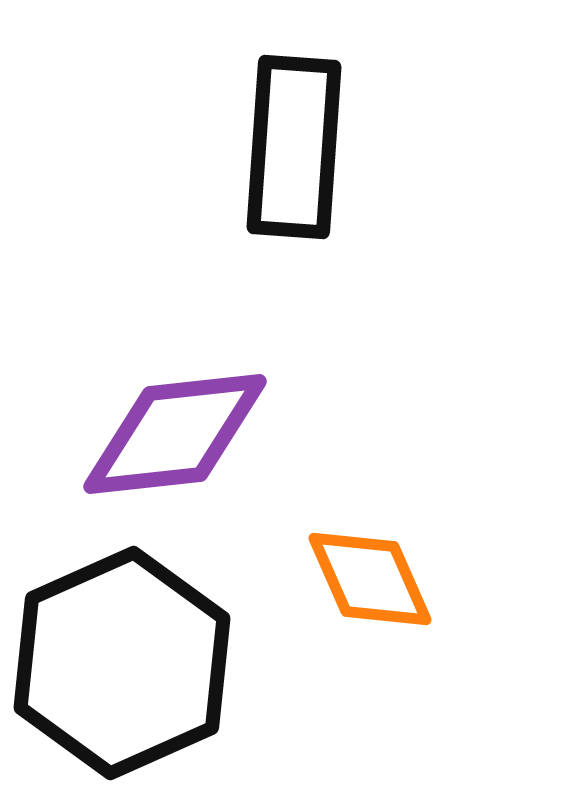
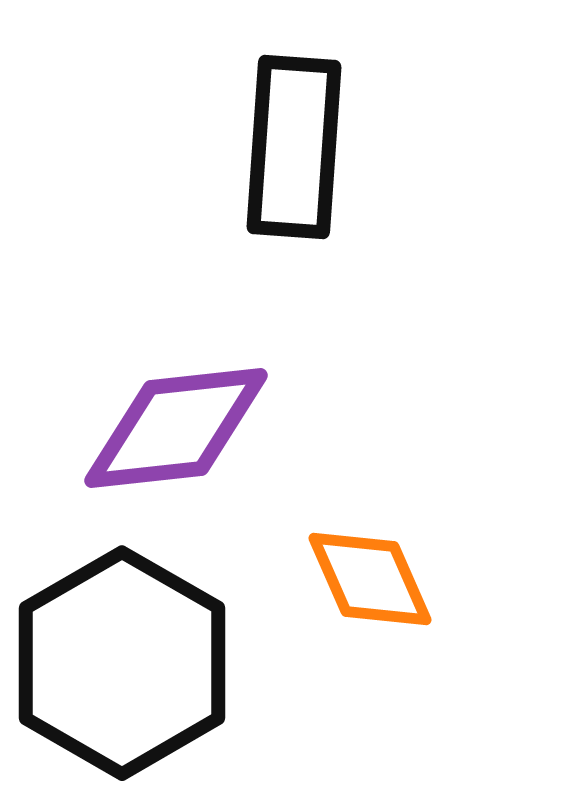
purple diamond: moved 1 px right, 6 px up
black hexagon: rotated 6 degrees counterclockwise
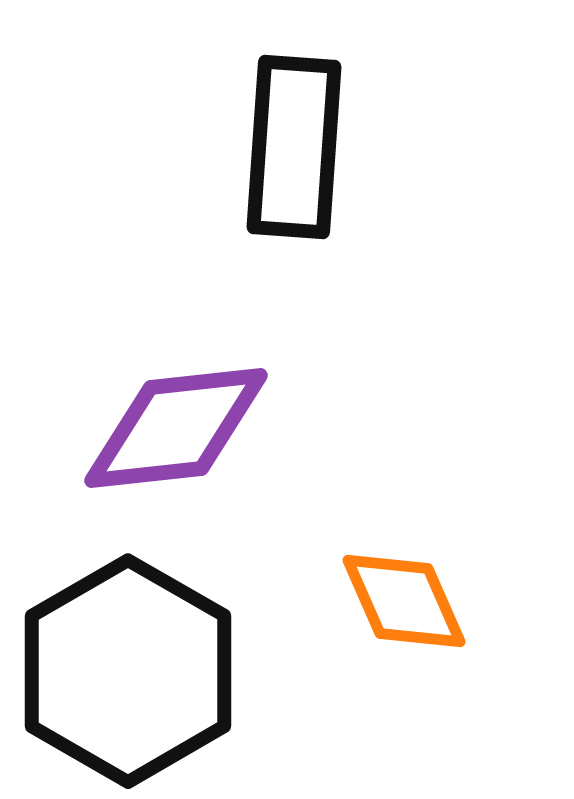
orange diamond: moved 34 px right, 22 px down
black hexagon: moved 6 px right, 8 px down
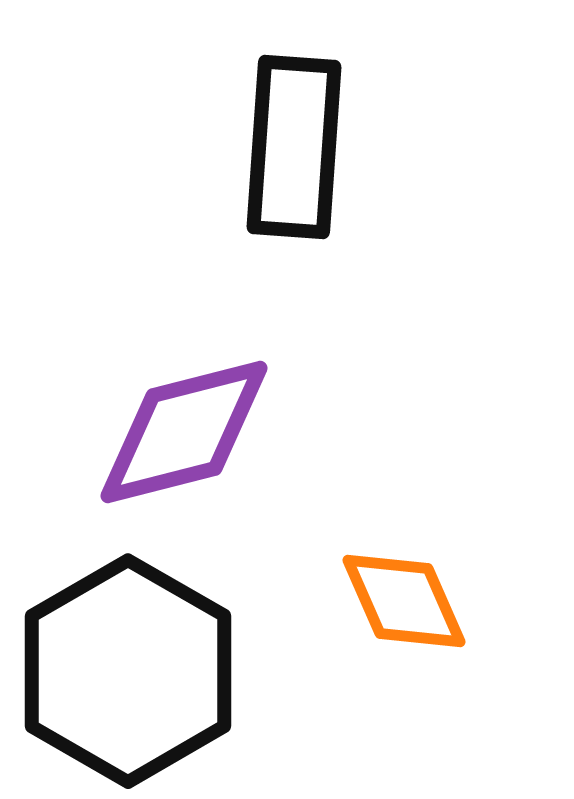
purple diamond: moved 8 px right, 4 px down; rotated 8 degrees counterclockwise
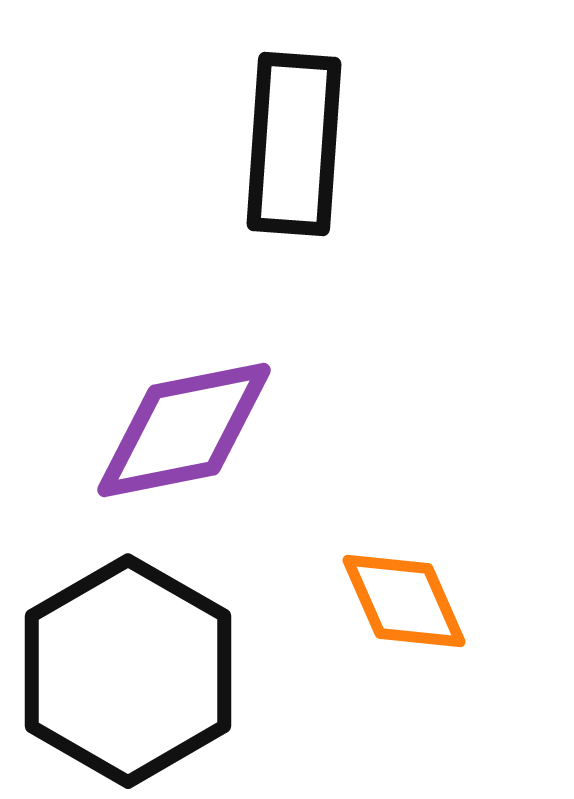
black rectangle: moved 3 px up
purple diamond: moved 2 px up; rotated 3 degrees clockwise
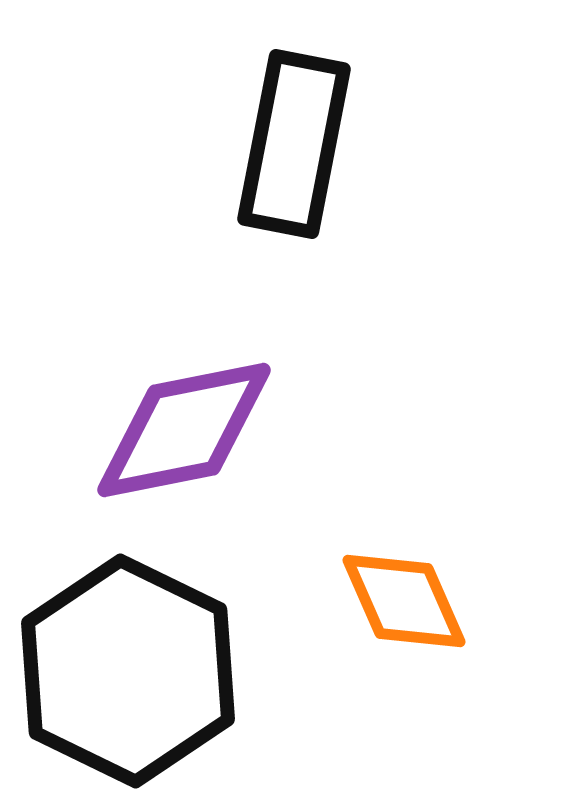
black rectangle: rotated 7 degrees clockwise
black hexagon: rotated 4 degrees counterclockwise
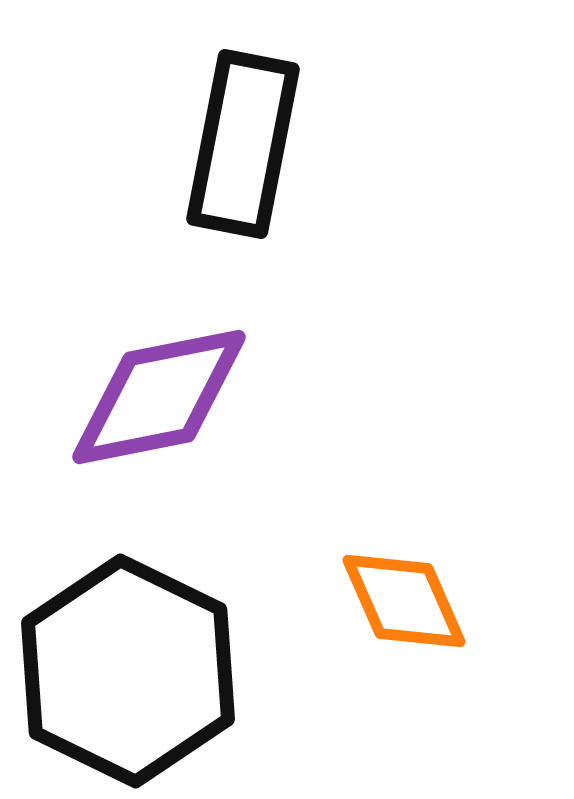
black rectangle: moved 51 px left
purple diamond: moved 25 px left, 33 px up
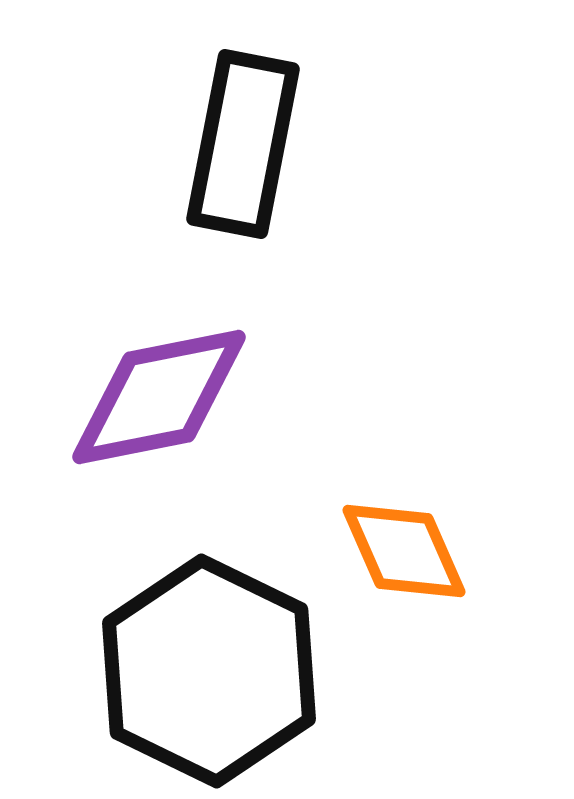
orange diamond: moved 50 px up
black hexagon: moved 81 px right
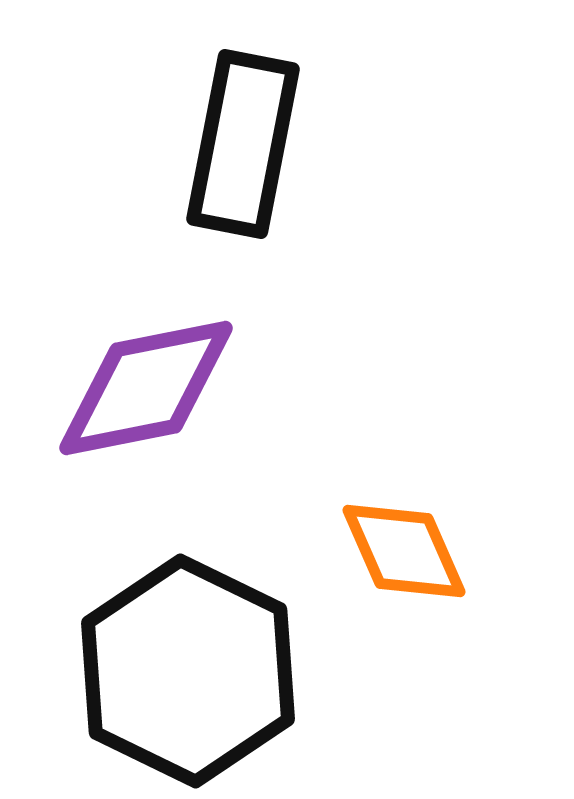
purple diamond: moved 13 px left, 9 px up
black hexagon: moved 21 px left
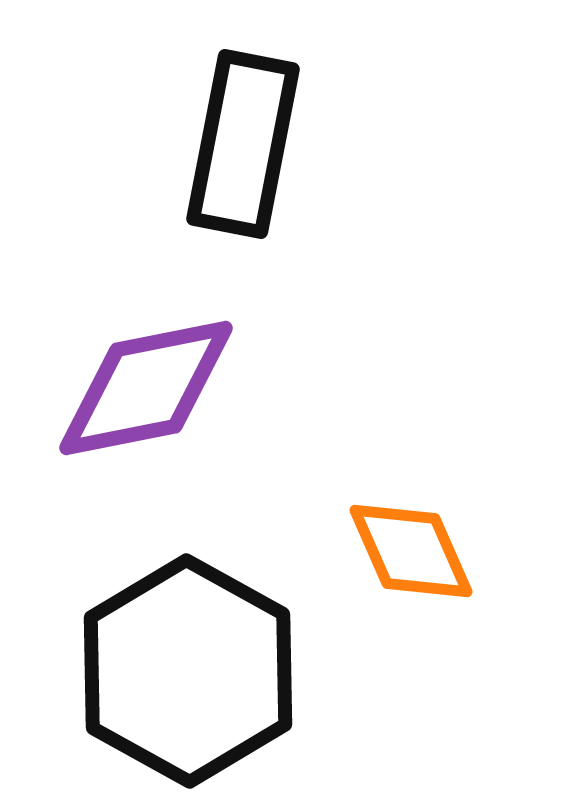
orange diamond: moved 7 px right
black hexagon: rotated 3 degrees clockwise
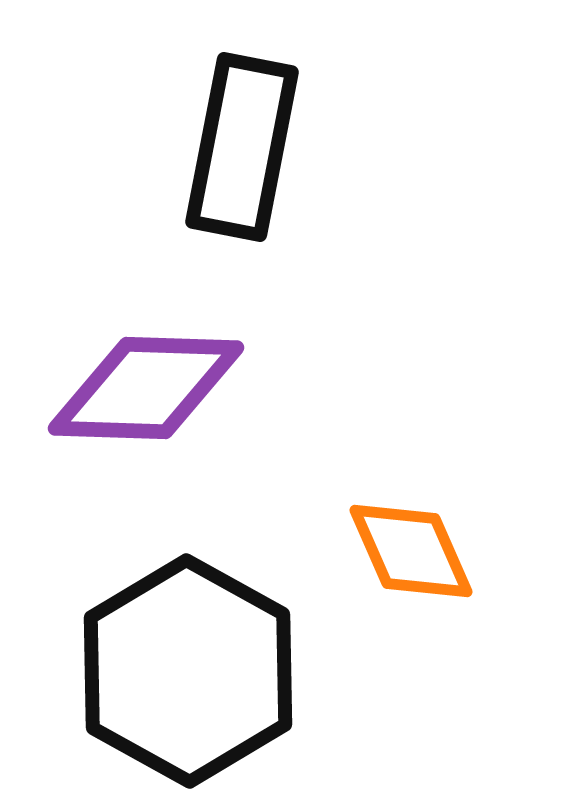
black rectangle: moved 1 px left, 3 px down
purple diamond: rotated 13 degrees clockwise
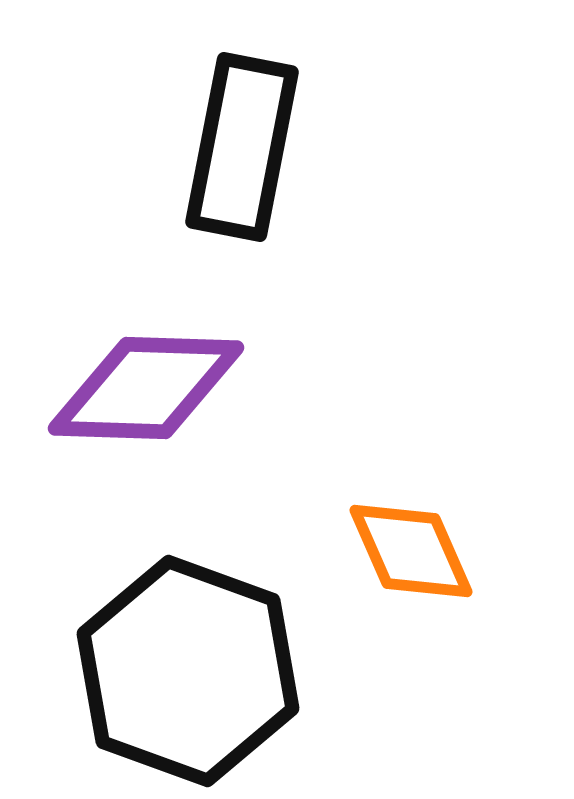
black hexagon: rotated 9 degrees counterclockwise
